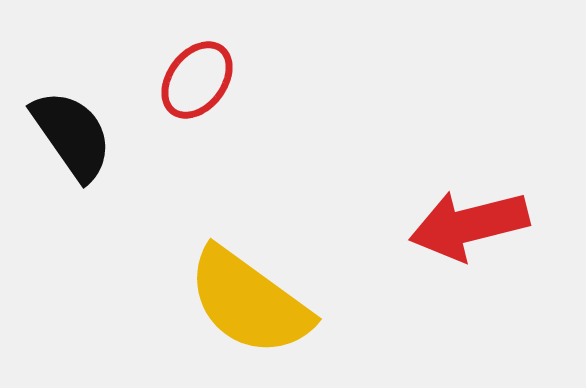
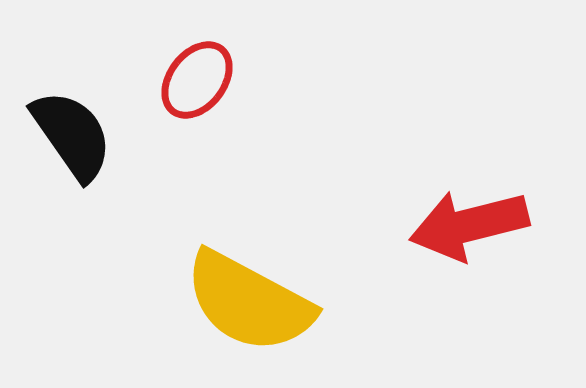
yellow semicircle: rotated 8 degrees counterclockwise
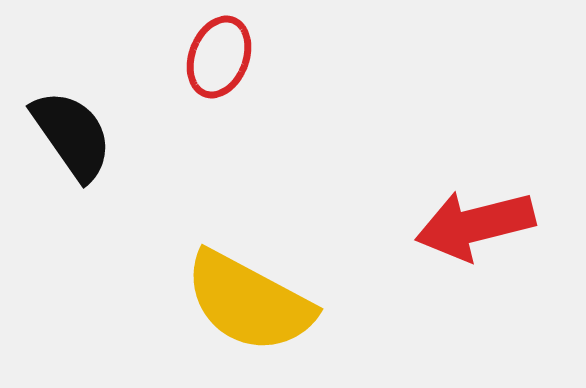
red ellipse: moved 22 px right, 23 px up; rotated 16 degrees counterclockwise
red arrow: moved 6 px right
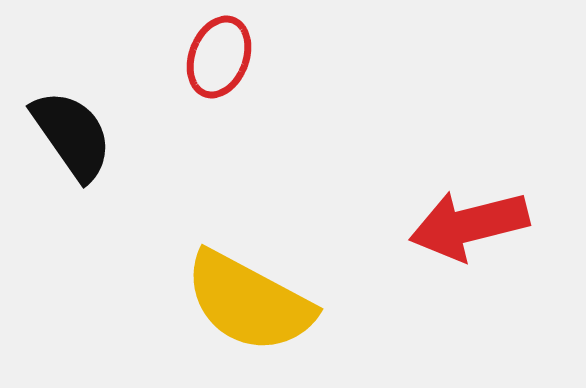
red arrow: moved 6 px left
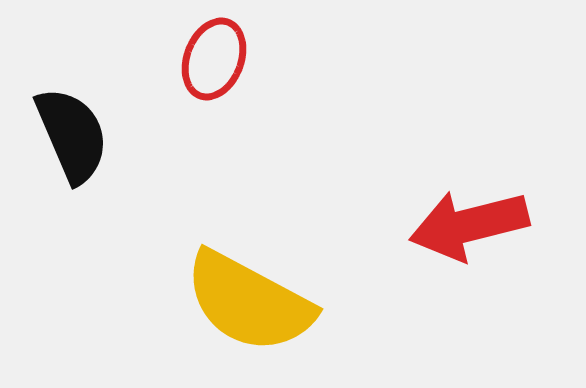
red ellipse: moved 5 px left, 2 px down
black semicircle: rotated 12 degrees clockwise
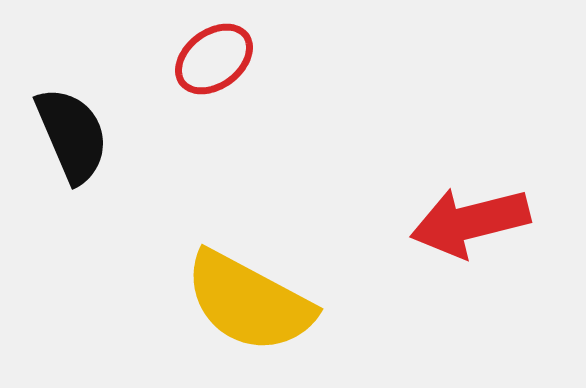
red ellipse: rotated 32 degrees clockwise
red arrow: moved 1 px right, 3 px up
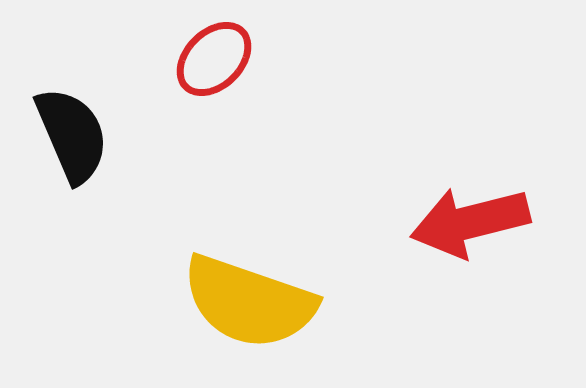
red ellipse: rotated 8 degrees counterclockwise
yellow semicircle: rotated 9 degrees counterclockwise
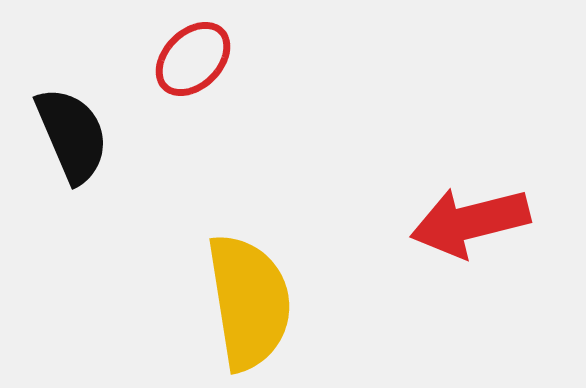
red ellipse: moved 21 px left
yellow semicircle: rotated 118 degrees counterclockwise
